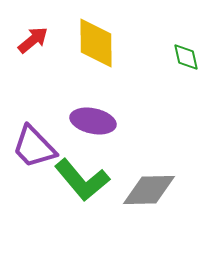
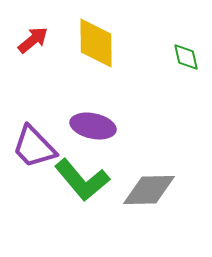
purple ellipse: moved 5 px down
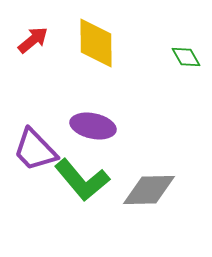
green diamond: rotated 16 degrees counterclockwise
purple trapezoid: moved 1 px right, 3 px down
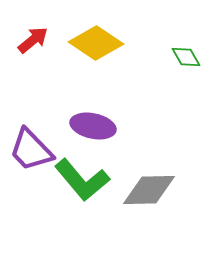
yellow diamond: rotated 56 degrees counterclockwise
purple trapezoid: moved 4 px left
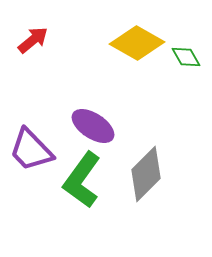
yellow diamond: moved 41 px right; rotated 4 degrees counterclockwise
purple ellipse: rotated 21 degrees clockwise
green L-shape: rotated 76 degrees clockwise
gray diamond: moved 3 px left, 16 px up; rotated 44 degrees counterclockwise
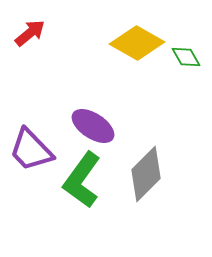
red arrow: moved 3 px left, 7 px up
